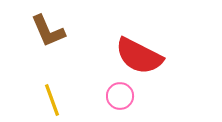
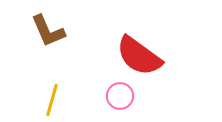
red semicircle: rotated 9 degrees clockwise
yellow line: rotated 36 degrees clockwise
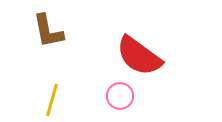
brown L-shape: rotated 12 degrees clockwise
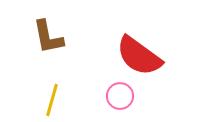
brown L-shape: moved 6 px down
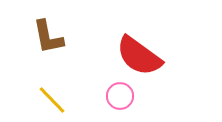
yellow line: rotated 60 degrees counterclockwise
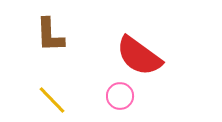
brown L-shape: moved 2 px right, 2 px up; rotated 9 degrees clockwise
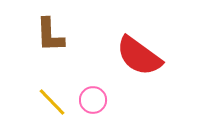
pink circle: moved 27 px left, 4 px down
yellow line: moved 2 px down
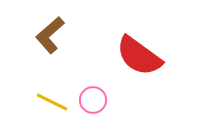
brown L-shape: rotated 51 degrees clockwise
yellow line: rotated 20 degrees counterclockwise
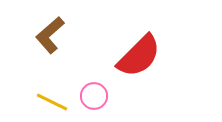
red semicircle: rotated 81 degrees counterclockwise
pink circle: moved 1 px right, 4 px up
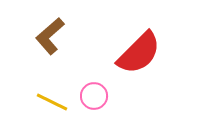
brown L-shape: moved 1 px down
red semicircle: moved 3 px up
